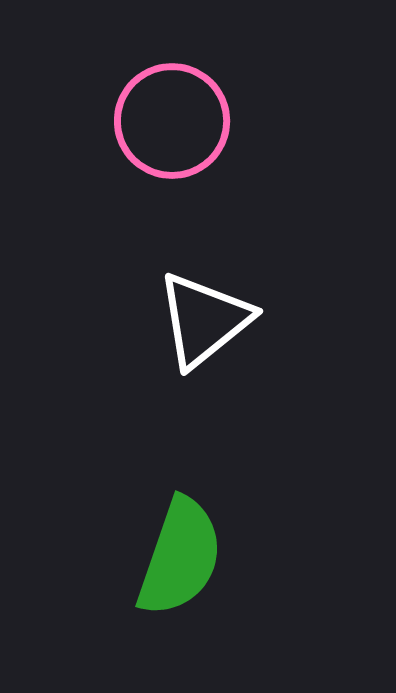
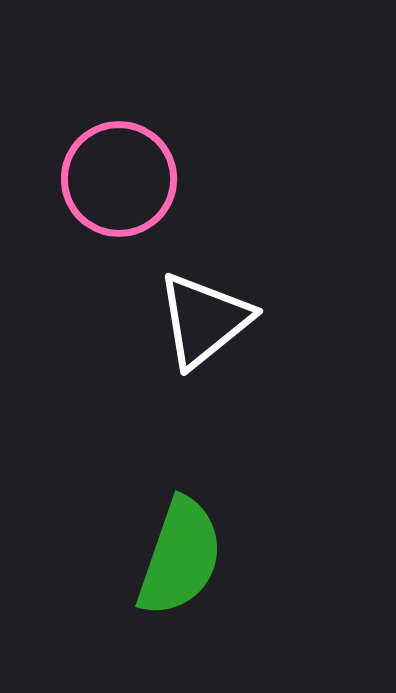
pink circle: moved 53 px left, 58 px down
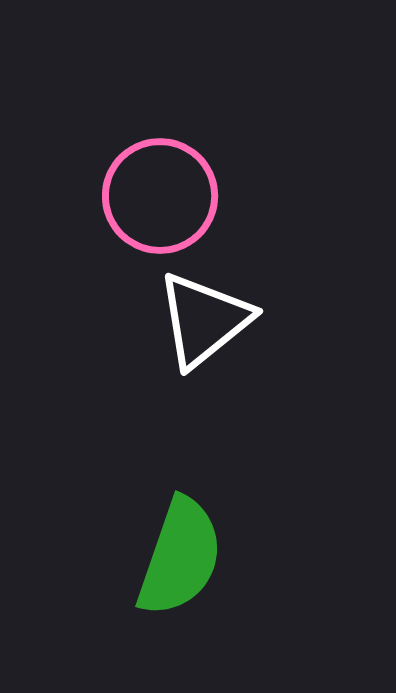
pink circle: moved 41 px right, 17 px down
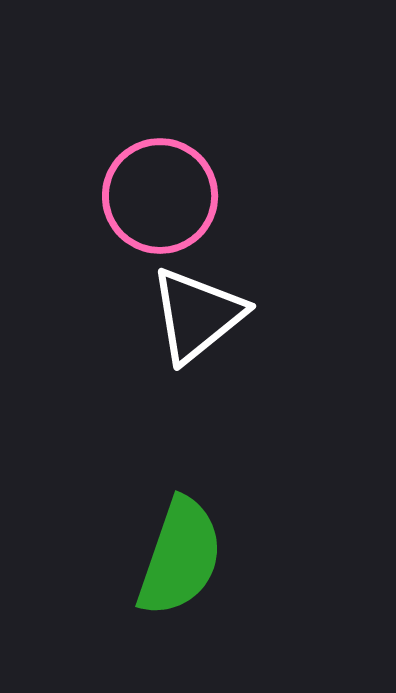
white triangle: moved 7 px left, 5 px up
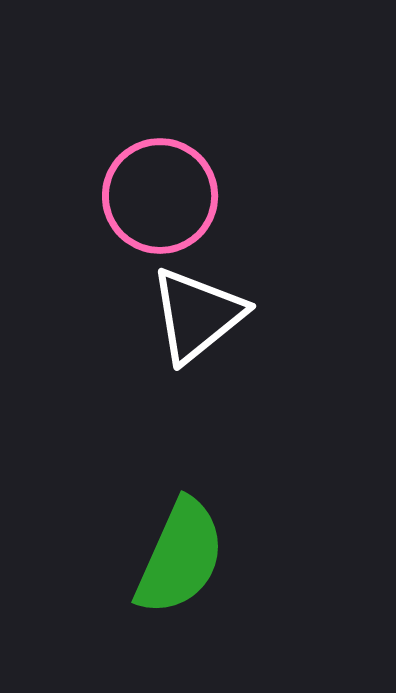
green semicircle: rotated 5 degrees clockwise
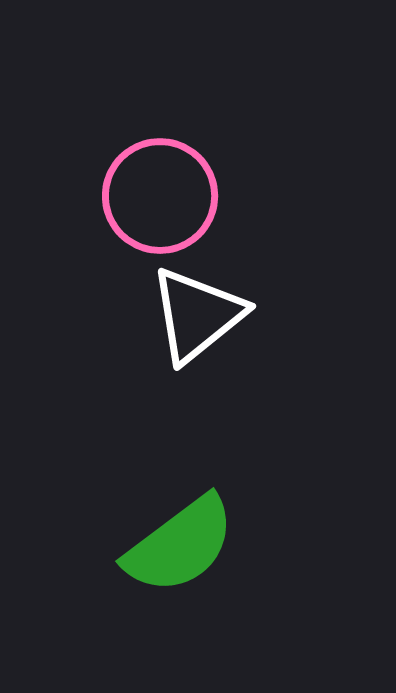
green semicircle: moved 12 px up; rotated 29 degrees clockwise
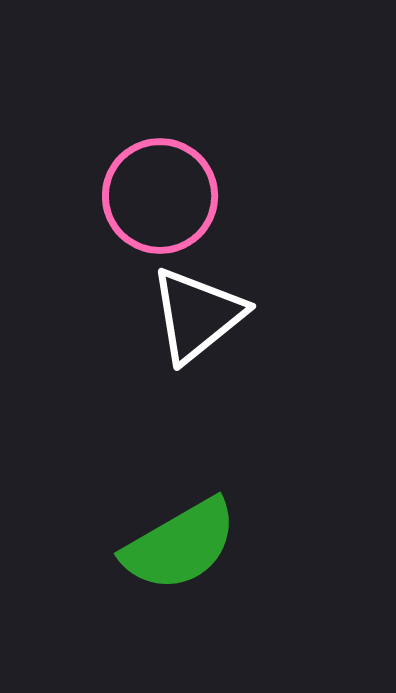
green semicircle: rotated 7 degrees clockwise
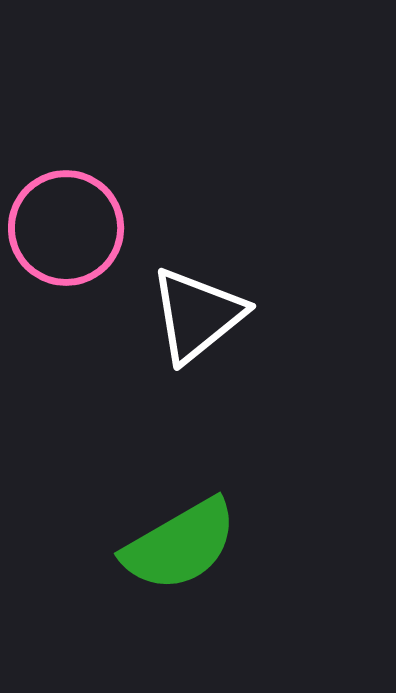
pink circle: moved 94 px left, 32 px down
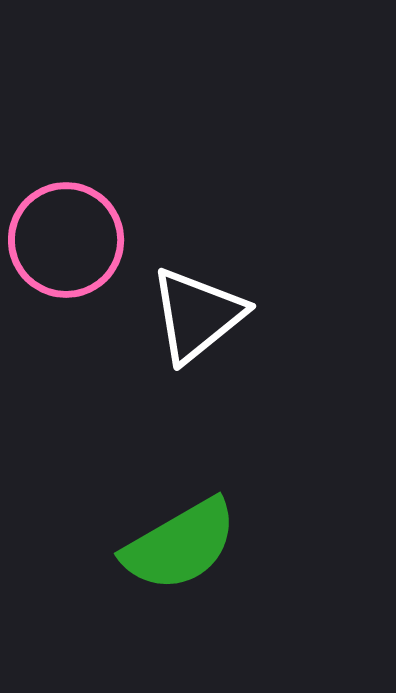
pink circle: moved 12 px down
